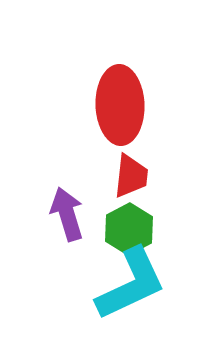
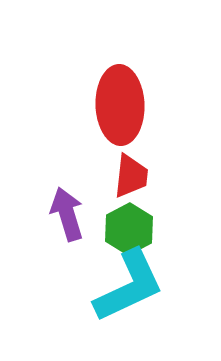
cyan L-shape: moved 2 px left, 2 px down
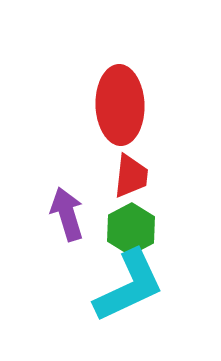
green hexagon: moved 2 px right
